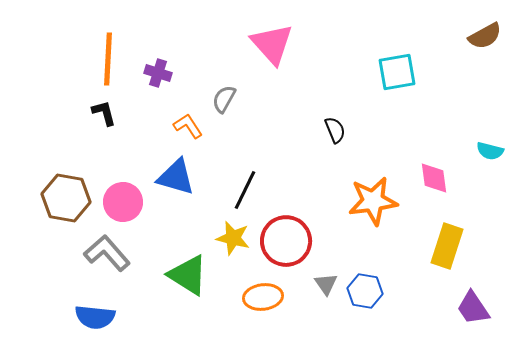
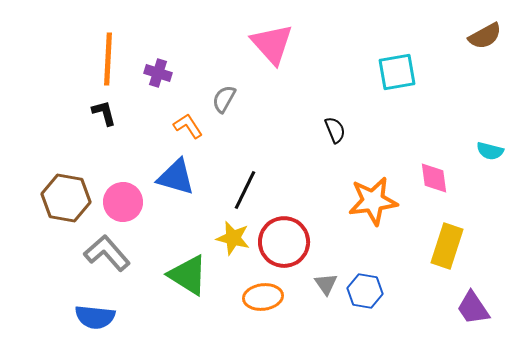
red circle: moved 2 px left, 1 px down
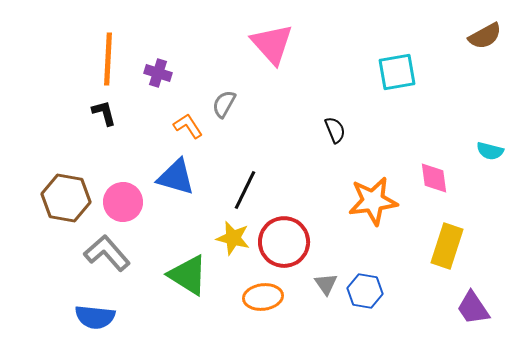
gray semicircle: moved 5 px down
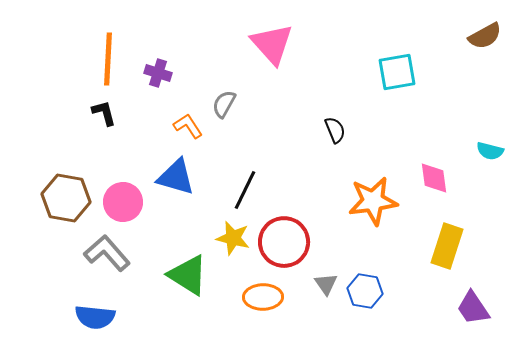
orange ellipse: rotated 6 degrees clockwise
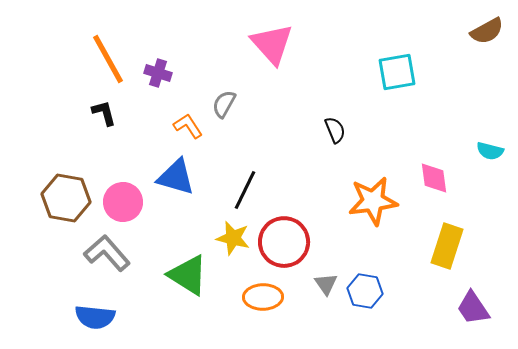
brown semicircle: moved 2 px right, 5 px up
orange line: rotated 32 degrees counterclockwise
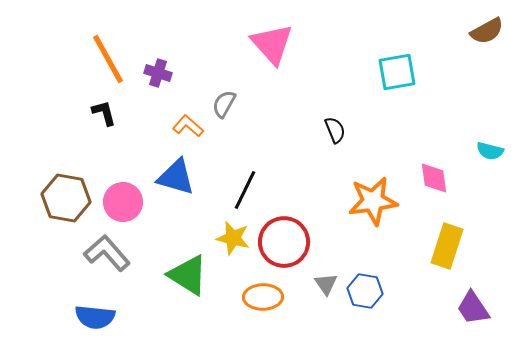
orange L-shape: rotated 16 degrees counterclockwise
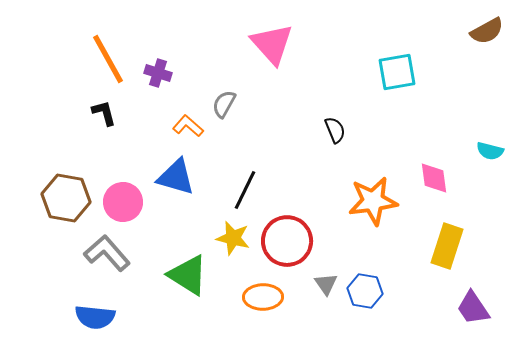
red circle: moved 3 px right, 1 px up
